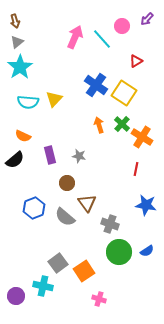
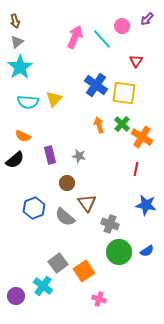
red triangle: rotated 24 degrees counterclockwise
yellow square: rotated 25 degrees counterclockwise
cyan cross: rotated 24 degrees clockwise
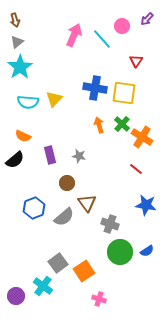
brown arrow: moved 1 px up
pink arrow: moved 1 px left, 2 px up
blue cross: moved 1 px left, 3 px down; rotated 25 degrees counterclockwise
red line: rotated 64 degrees counterclockwise
gray semicircle: moved 1 px left; rotated 80 degrees counterclockwise
green circle: moved 1 px right
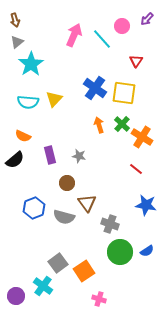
cyan star: moved 11 px right, 3 px up
blue cross: rotated 25 degrees clockwise
gray semicircle: rotated 55 degrees clockwise
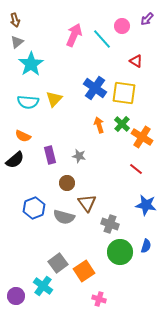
red triangle: rotated 32 degrees counterclockwise
blue semicircle: moved 1 px left, 5 px up; rotated 40 degrees counterclockwise
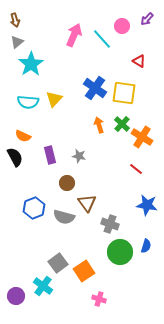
red triangle: moved 3 px right
black semicircle: moved 3 px up; rotated 78 degrees counterclockwise
blue star: moved 1 px right
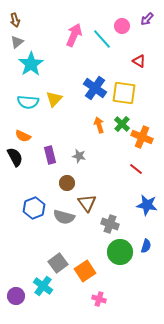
orange cross: rotated 10 degrees counterclockwise
orange square: moved 1 px right
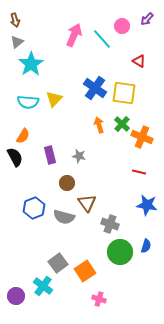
orange semicircle: rotated 84 degrees counterclockwise
red line: moved 3 px right, 3 px down; rotated 24 degrees counterclockwise
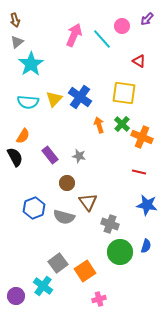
blue cross: moved 15 px left, 9 px down
purple rectangle: rotated 24 degrees counterclockwise
brown triangle: moved 1 px right, 1 px up
pink cross: rotated 32 degrees counterclockwise
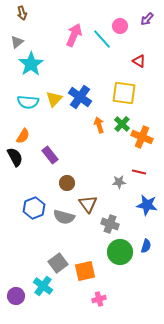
brown arrow: moved 7 px right, 7 px up
pink circle: moved 2 px left
gray star: moved 40 px right, 26 px down; rotated 16 degrees counterclockwise
brown triangle: moved 2 px down
orange square: rotated 20 degrees clockwise
